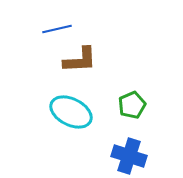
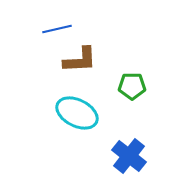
green pentagon: moved 19 px up; rotated 24 degrees clockwise
cyan ellipse: moved 6 px right, 1 px down
blue cross: rotated 20 degrees clockwise
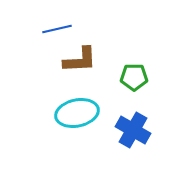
green pentagon: moved 2 px right, 9 px up
cyan ellipse: rotated 39 degrees counterclockwise
blue cross: moved 4 px right, 26 px up; rotated 8 degrees counterclockwise
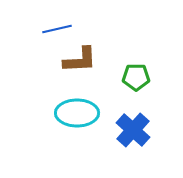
green pentagon: moved 2 px right
cyan ellipse: rotated 12 degrees clockwise
blue cross: rotated 12 degrees clockwise
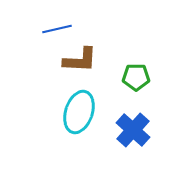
brown L-shape: rotated 6 degrees clockwise
cyan ellipse: moved 2 px right, 1 px up; rotated 72 degrees counterclockwise
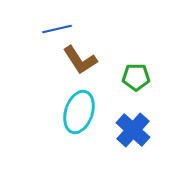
brown L-shape: rotated 54 degrees clockwise
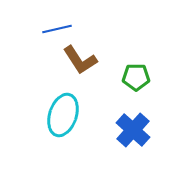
cyan ellipse: moved 16 px left, 3 px down
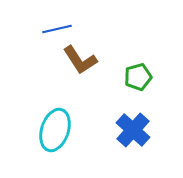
green pentagon: moved 2 px right; rotated 16 degrees counterclockwise
cyan ellipse: moved 8 px left, 15 px down
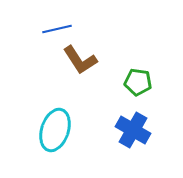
green pentagon: moved 5 px down; rotated 24 degrees clockwise
blue cross: rotated 12 degrees counterclockwise
